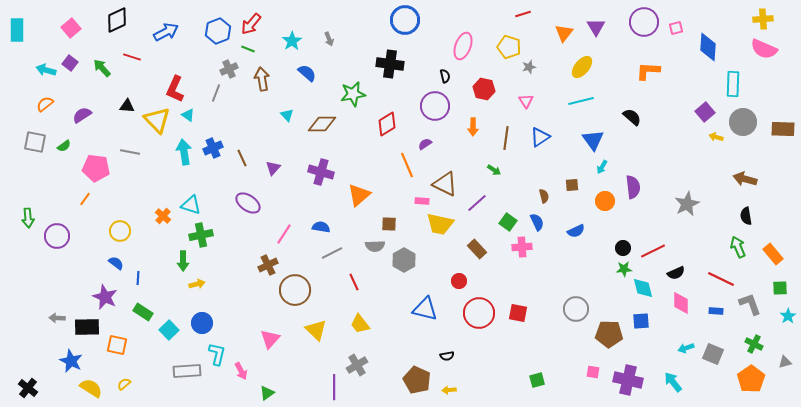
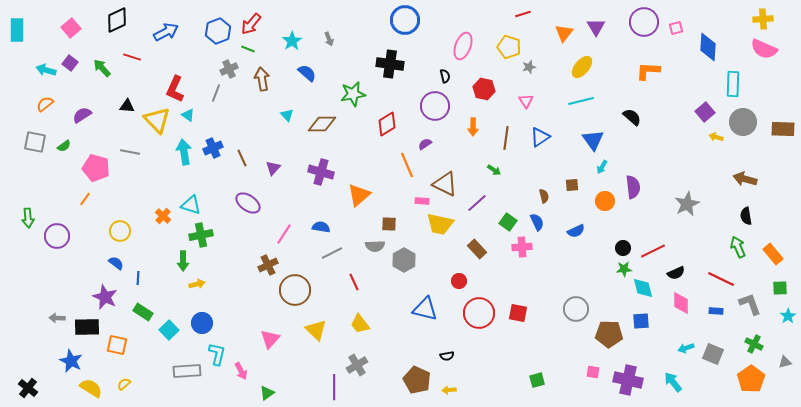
pink pentagon at (96, 168): rotated 8 degrees clockwise
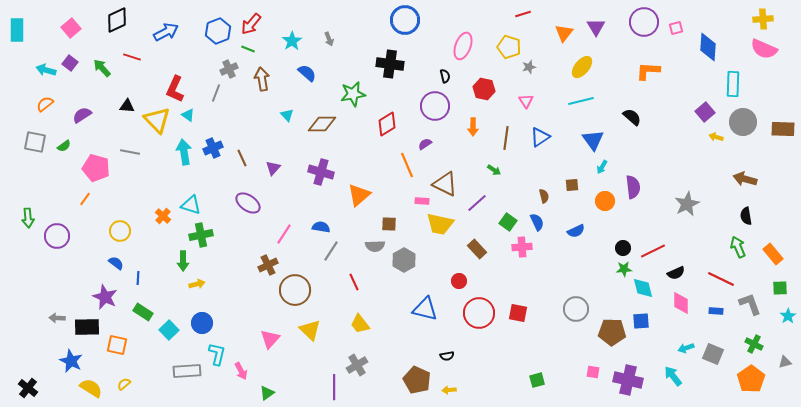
gray line at (332, 253): moved 1 px left, 2 px up; rotated 30 degrees counterclockwise
yellow triangle at (316, 330): moved 6 px left
brown pentagon at (609, 334): moved 3 px right, 2 px up
cyan arrow at (673, 382): moved 6 px up
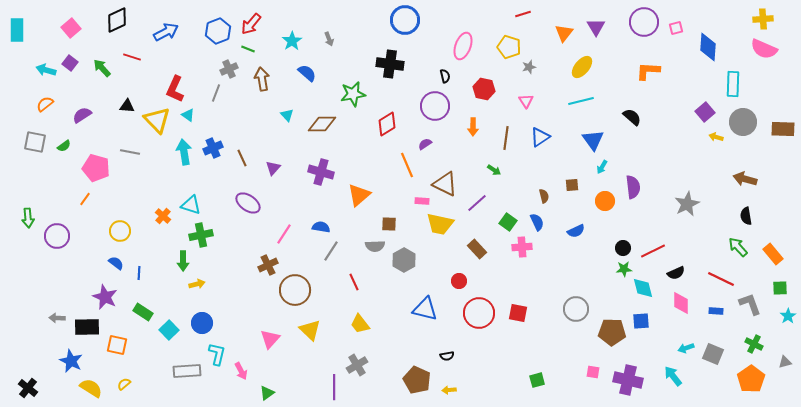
green arrow at (738, 247): rotated 20 degrees counterclockwise
blue line at (138, 278): moved 1 px right, 5 px up
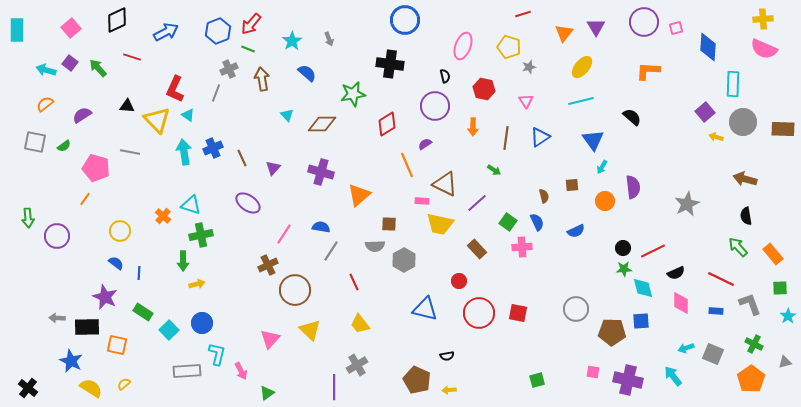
green arrow at (102, 68): moved 4 px left
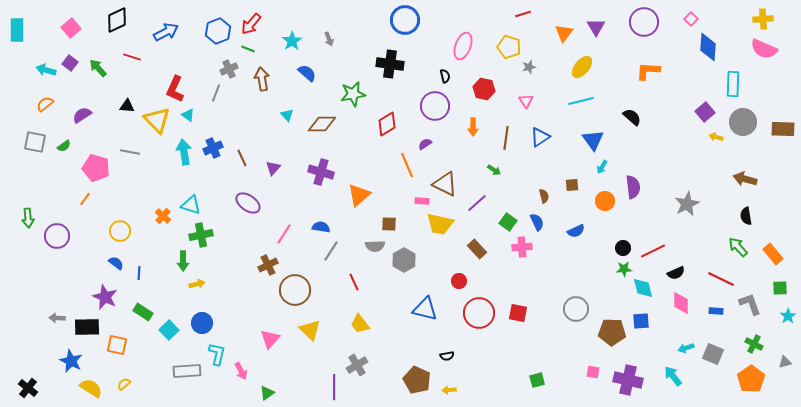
pink square at (676, 28): moved 15 px right, 9 px up; rotated 32 degrees counterclockwise
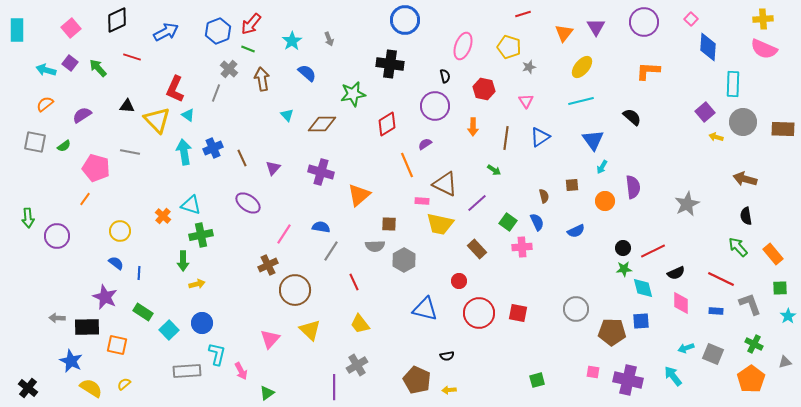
gray cross at (229, 69): rotated 24 degrees counterclockwise
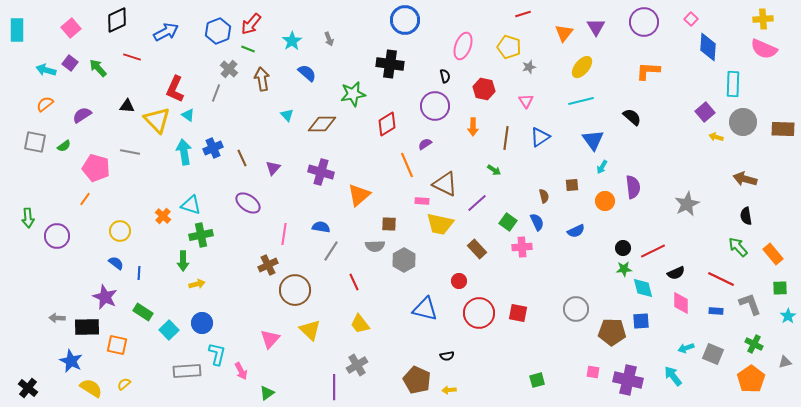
pink line at (284, 234): rotated 25 degrees counterclockwise
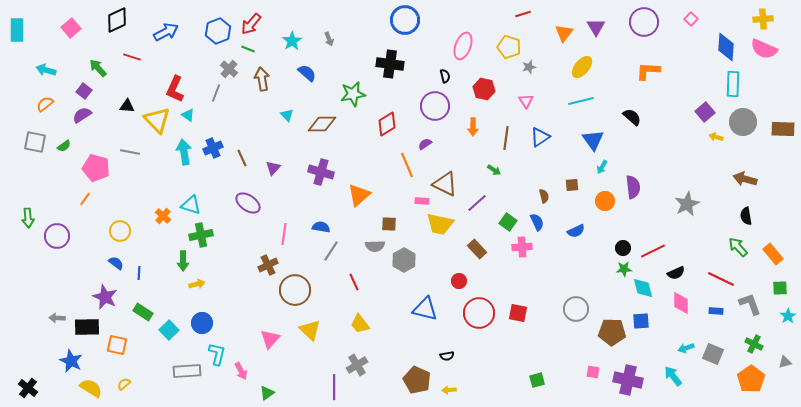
blue diamond at (708, 47): moved 18 px right
purple square at (70, 63): moved 14 px right, 28 px down
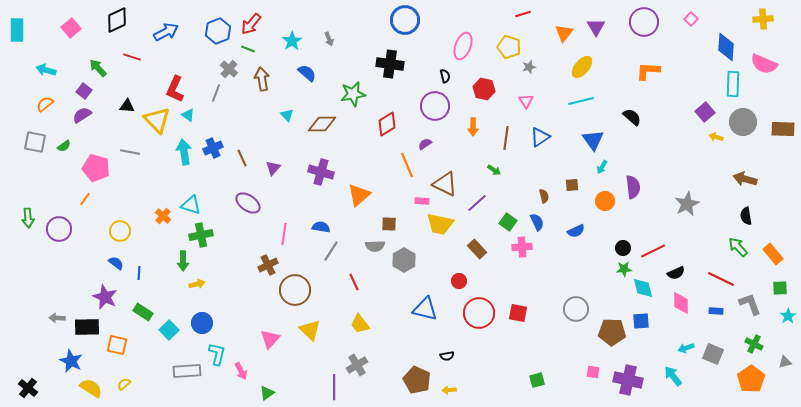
pink semicircle at (764, 49): moved 15 px down
purple circle at (57, 236): moved 2 px right, 7 px up
